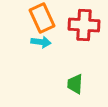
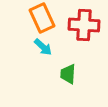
cyan arrow: moved 2 px right, 5 px down; rotated 36 degrees clockwise
green trapezoid: moved 7 px left, 10 px up
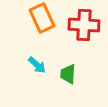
cyan arrow: moved 6 px left, 18 px down
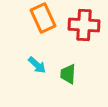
orange rectangle: moved 1 px right
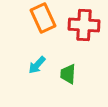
cyan arrow: rotated 90 degrees clockwise
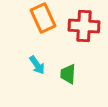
red cross: moved 1 px down
cyan arrow: rotated 78 degrees counterclockwise
